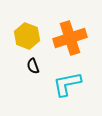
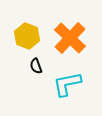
orange cross: rotated 28 degrees counterclockwise
black semicircle: moved 3 px right
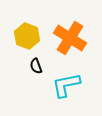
orange cross: rotated 12 degrees counterclockwise
cyan L-shape: moved 1 px left, 1 px down
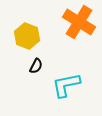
orange cross: moved 9 px right, 16 px up
black semicircle: rotated 133 degrees counterclockwise
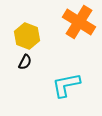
black semicircle: moved 11 px left, 4 px up
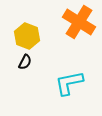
cyan L-shape: moved 3 px right, 2 px up
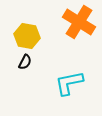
yellow hexagon: rotated 10 degrees counterclockwise
